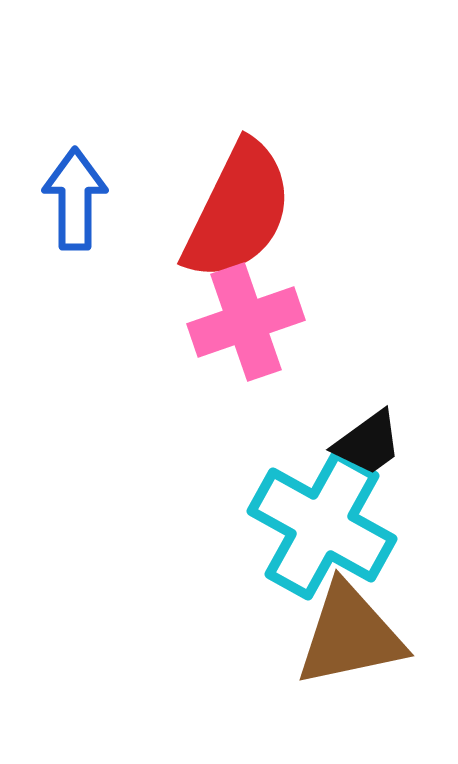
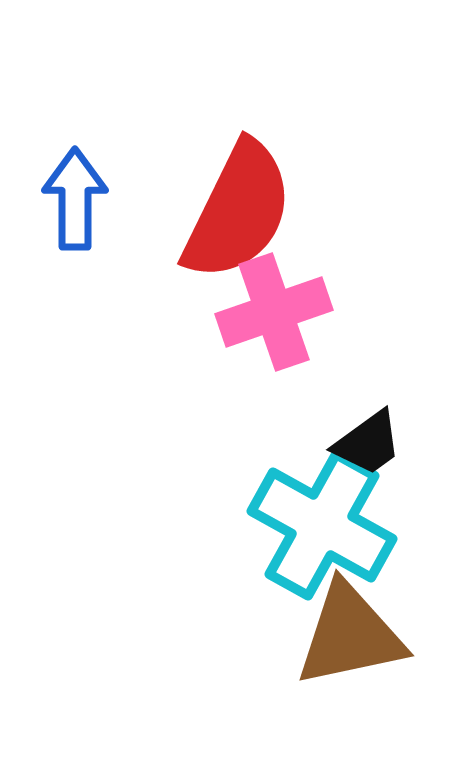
pink cross: moved 28 px right, 10 px up
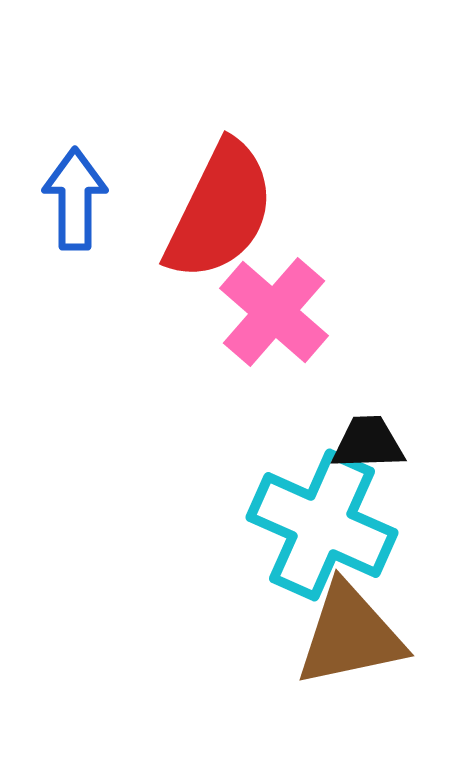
red semicircle: moved 18 px left
pink cross: rotated 30 degrees counterclockwise
black trapezoid: rotated 146 degrees counterclockwise
cyan cross: rotated 5 degrees counterclockwise
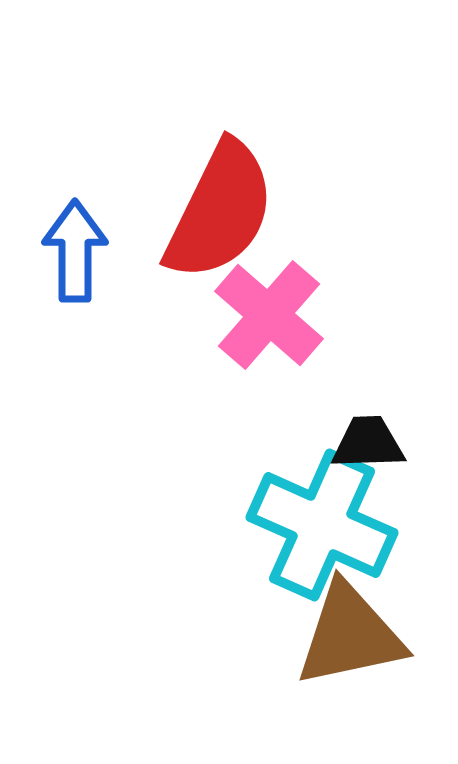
blue arrow: moved 52 px down
pink cross: moved 5 px left, 3 px down
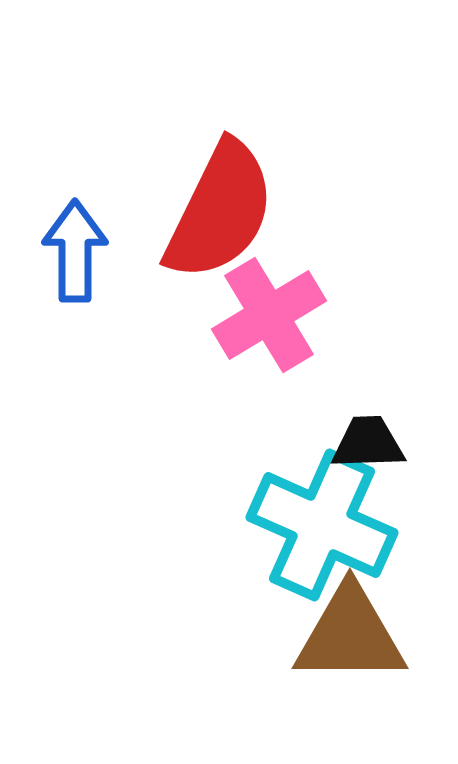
pink cross: rotated 18 degrees clockwise
brown triangle: rotated 12 degrees clockwise
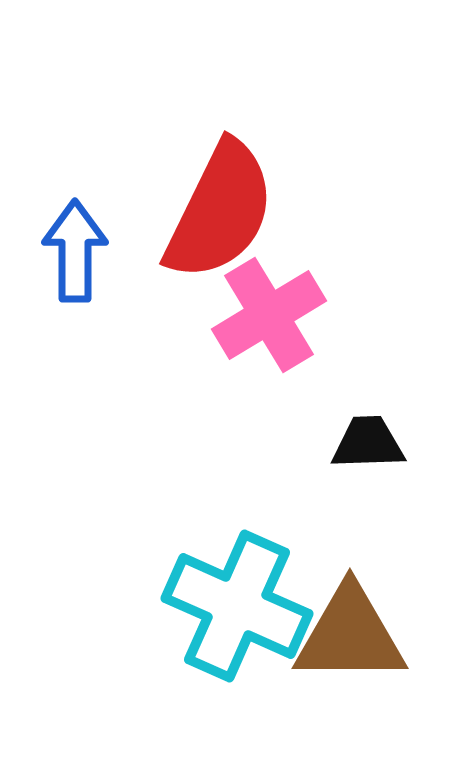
cyan cross: moved 85 px left, 81 px down
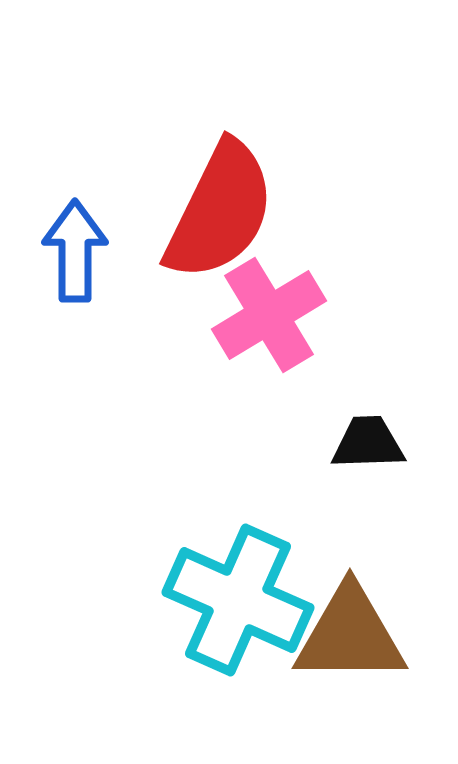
cyan cross: moved 1 px right, 6 px up
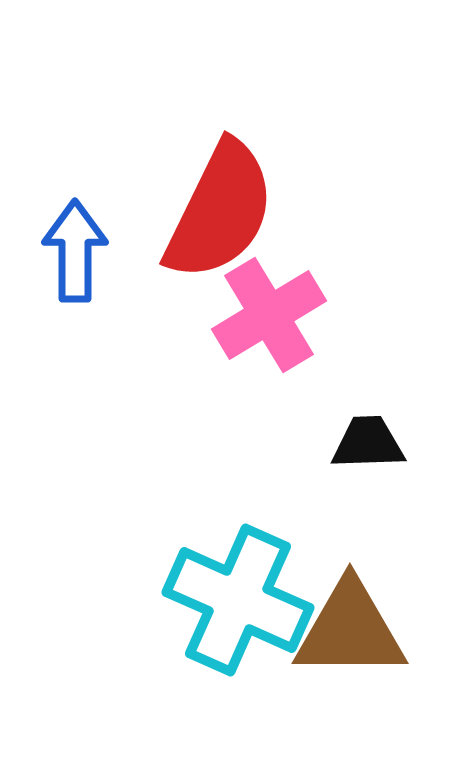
brown triangle: moved 5 px up
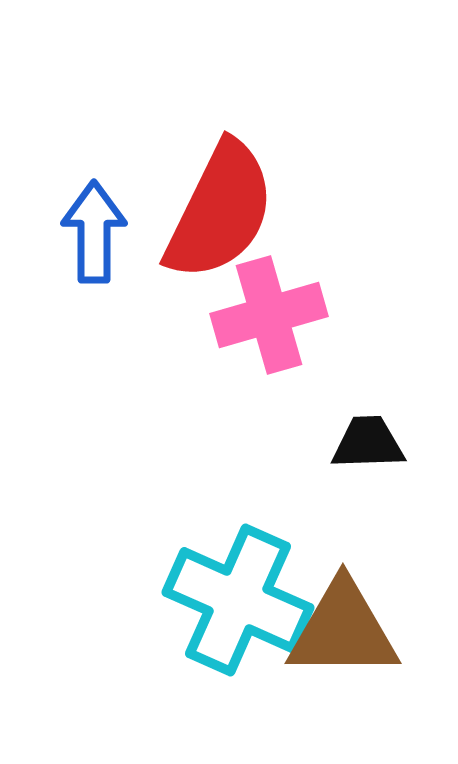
blue arrow: moved 19 px right, 19 px up
pink cross: rotated 15 degrees clockwise
brown triangle: moved 7 px left
